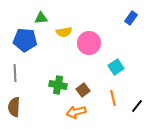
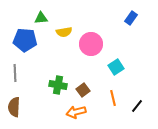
pink circle: moved 2 px right, 1 px down
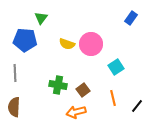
green triangle: rotated 48 degrees counterclockwise
yellow semicircle: moved 3 px right, 12 px down; rotated 28 degrees clockwise
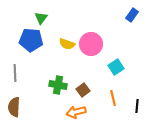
blue rectangle: moved 1 px right, 3 px up
blue pentagon: moved 6 px right
black line: rotated 32 degrees counterclockwise
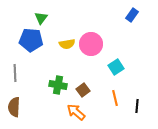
yellow semicircle: rotated 28 degrees counterclockwise
orange line: moved 2 px right
orange arrow: rotated 54 degrees clockwise
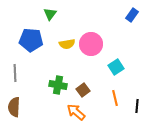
green triangle: moved 9 px right, 4 px up
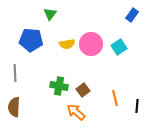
cyan square: moved 3 px right, 20 px up
green cross: moved 1 px right, 1 px down
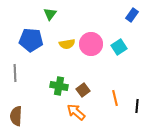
brown semicircle: moved 2 px right, 9 px down
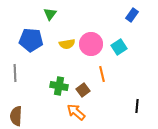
orange line: moved 13 px left, 24 px up
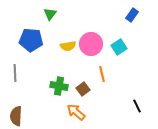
yellow semicircle: moved 1 px right, 2 px down
brown square: moved 1 px up
black line: rotated 32 degrees counterclockwise
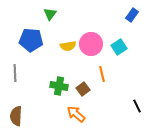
orange arrow: moved 2 px down
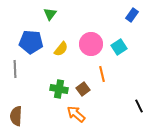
blue pentagon: moved 2 px down
yellow semicircle: moved 7 px left, 3 px down; rotated 42 degrees counterclockwise
gray line: moved 4 px up
green cross: moved 3 px down
black line: moved 2 px right
